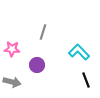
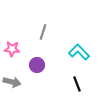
black line: moved 9 px left, 4 px down
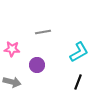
gray line: rotated 63 degrees clockwise
cyan L-shape: rotated 105 degrees clockwise
black line: moved 1 px right, 2 px up; rotated 42 degrees clockwise
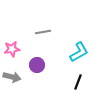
pink star: rotated 14 degrees counterclockwise
gray arrow: moved 5 px up
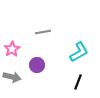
pink star: rotated 21 degrees counterclockwise
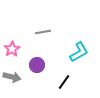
black line: moved 14 px left; rotated 14 degrees clockwise
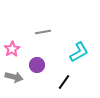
gray arrow: moved 2 px right
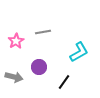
pink star: moved 4 px right, 8 px up
purple circle: moved 2 px right, 2 px down
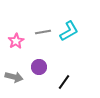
cyan L-shape: moved 10 px left, 21 px up
